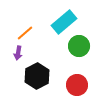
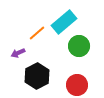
orange line: moved 12 px right
purple arrow: rotated 56 degrees clockwise
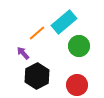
purple arrow: moved 5 px right; rotated 72 degrees clockwise
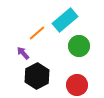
cyan rectangle: moved 1 px right, 2 px up
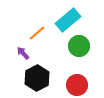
cyan rectangle: moved 3 px right
black hexagon: moved 2 px down
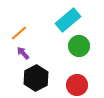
orange line: moved 18 px left
black hexagon: moved 1 px left
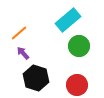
black hexagon: rotated 15 degrees counterclockwise
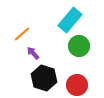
cyan rectangle: moved 2 px right; rotated 10 degrees counterclockwise
orange line: moved 3 px right, 1 px down
purple arrow: moved 10 px right
black hexagon: moved 8 px right
